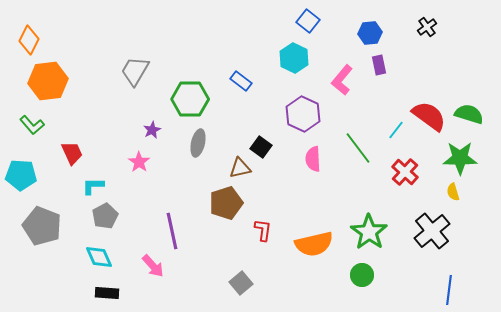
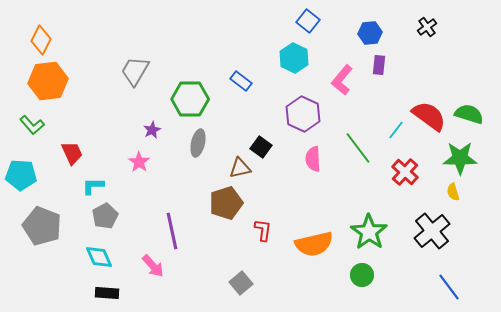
orange diamond at (29, 40): moved 12 px right
purple rectangle at (379, 65): rotated 18 degrees clockwise
blue line at (449, 290): moved 3 px up; rotated 44 degrees counterclockwise
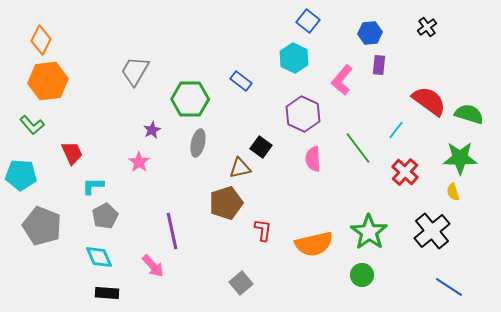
red semicircle at (429, 116): moved 15 px up
blue line at (449, 287): rotated 20 degrees counterclockwise
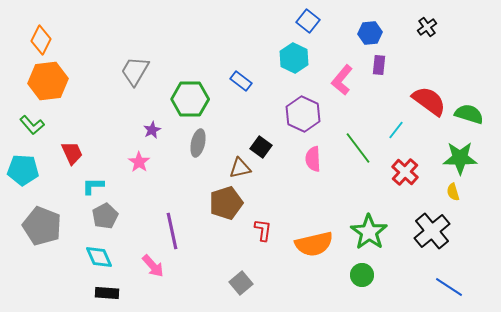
cyan pentagon at (21, 175): moved 2 px right, 5 px up
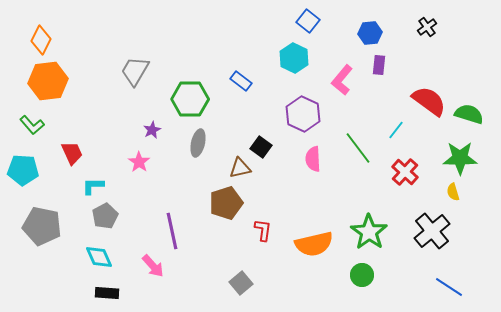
gray pentagon at (42, 226): rotated 9 degrees counterclockwise
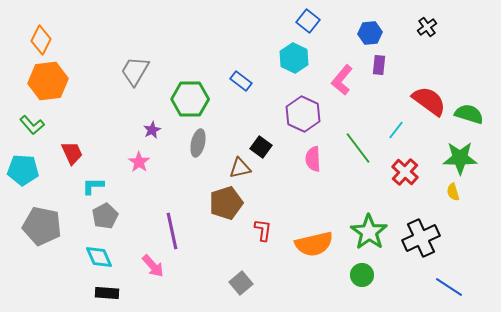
black cross at (432, 231): moved 11 px left, 7 px down; rotated 15 degrees clockwise
